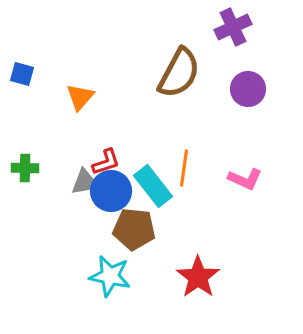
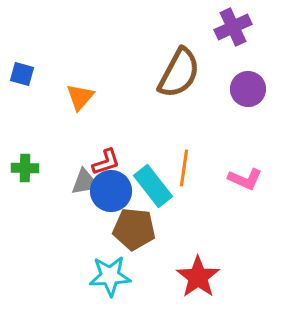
cyan star: rotated 15 degrees counterclockwise
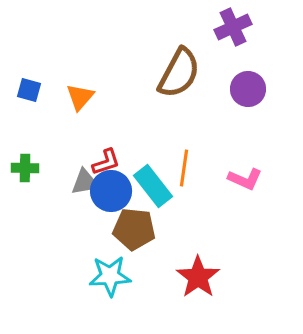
blue square: moved 7 px right, 16 px down
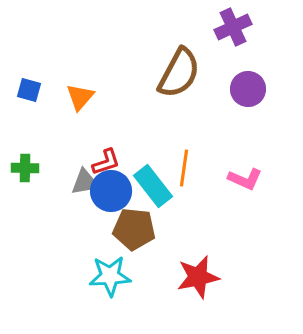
red star: rotated 24 degrees clockwise
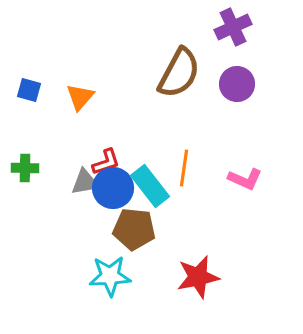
purple circle: moved 11 px left, 5 px up
cyan rectangle: moved 3 px left
blue circle: moved 2 px right, 3 px up
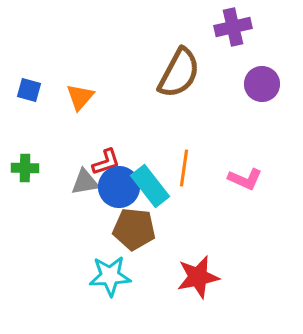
purple cross: rotated 12 degrees clockwise
purple circle: moved 25 px right
blue circle: moved 6 px right, 1 px up
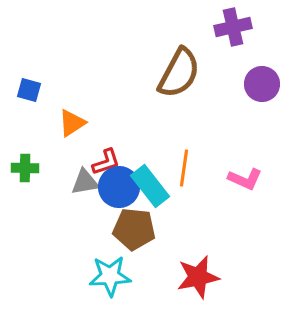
orange triangle: moved 8 px left, 26 px down; rotated 16 degrees clockwise
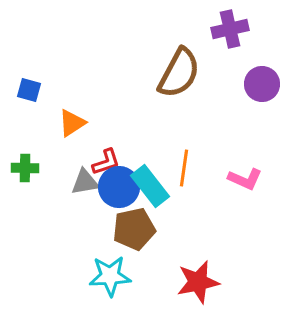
purple cross: moved 3 px left, 2 px down
brown pentagon: rotated 18 degrees counterclockwise
red star: moved 5 px down
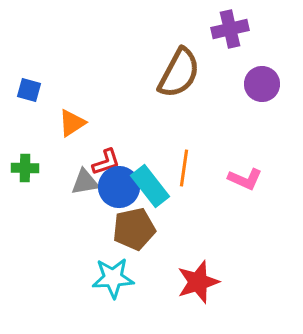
cyan star: moved 3 px right, 2 px down
red star: rotated 6 degrees counterclockwise
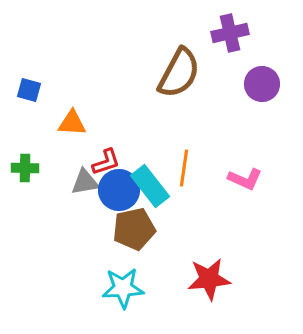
purple cross: moved 4 px down
orange triangle: rotated 36 degrees clockwise
blue circle: moved 3 px down
cyan star: moved 10 px right, 10 px down
red star: moved 11 px right, 3 px up; rotated 12 degrees clockwise
